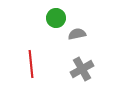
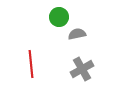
green circle: moved 3 px right, 1 px up
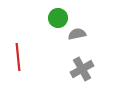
green circle: moved 1 px left, 1 px down
red line: moved 13 px left, 7 px up
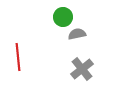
green circle: moved 5 px right, 1 px up
gray cross: rotated 10 degrees counterclockwise
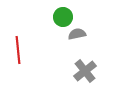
red line: moved 7 px up
gray cross: moved 3 px right, 2 px down
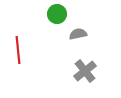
green circle: moved 6 px left, 3 px up
gray semicircle: moved 1 px right
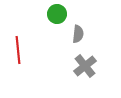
gray semicircle: rotated 108 degrees clockwise
gray cross: moved 5 px up
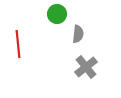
red line: moved 6 px up
gray cross: moved 1 px right, 1 px down
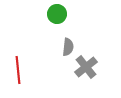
gray semicircle: moved 10 px left, 13 px down
red line: moved 26 px down
